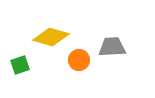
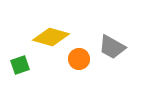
gray trapezoid: rotated 148 degrees counterclockwise
orange circle: moved 1 px up
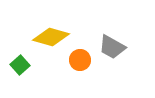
orange circle: moved 1 px right, 1 px down
green square: rotated 24 degrees counterclockwise
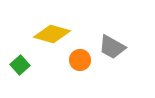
yellow diamond: moved 1 px right, 3 px up
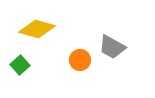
yellow diamond: moved 15 px left, 5 px up
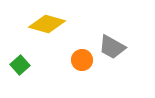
yellow diamond: moved 10 px right, 5 px up
orange circle: moved 2 px right
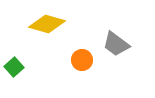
gray trapezoid: moved 4 px right, 3 px up; rotated 8 degrees clockwise
green square: moved 6 px left, 2 px down
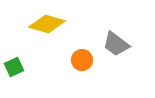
green square: rotated 18 degrees clockwise
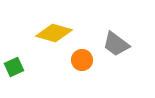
yellow diamond: moved 7 px right, 9 px down
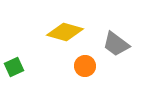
yellow diamond: moved 11 px right, 1 px up
orange circle: moved 3 px right, 6 px down
